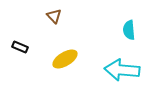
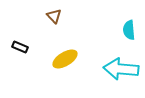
cyan arrow: moved 1 px left, 1 px up
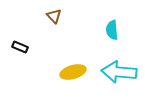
cyan semicircle: moved 17 px left
yellow ellipse: moved 8 px right, 13 px down; rotated 15 degrees clockwise
cyan arrow: moved 2 px left, 3 px down
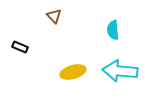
cyan semicircle: moved 1 px right
cyan arrow: moved 1 px right, 1 px up
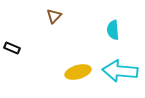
brown triangle: rotated 28 degrees clockwise
black rectangle: moved 8 px left, 1 px down
yellow ellipse: moved 5 px right
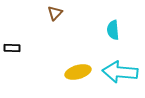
brown triangle: moved 1 px right, 3 px up
black rectangle: rotated 21 degrees counterclockwise
cyan arrow: moved 1 px down
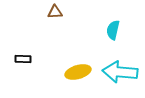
brown triangle: moved 1 px up; rotated 42 degrees clockwise
cyan semicircle: rotated 18 degrees clockwise
black rectangle: moved 11 px right, 11 px down
